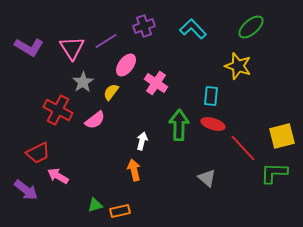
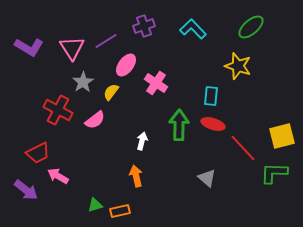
orange arrow: moved 2 px right, 6 px down
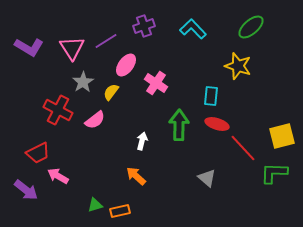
red ellipse: moved 4 px right
orange arrow: rotated 35 degrees counterclockwise
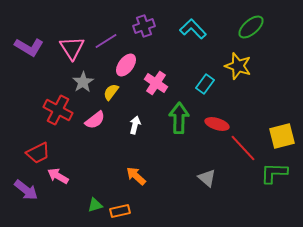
cyan rectangle: moved 6 px left, 12 px up; rotated 30 degrees clockwise
green arrow: moved 7 px up
white arrow: moved 7 px left, 16 px up
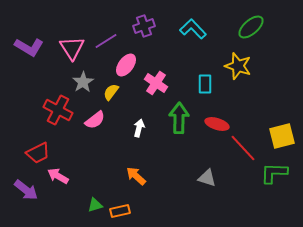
cyan rectangle: rotated 36 degrees counterclockwise
white arrow: moved 4 px right, 3 px down
gray triangle: rotated 24 degrees counterclockwise
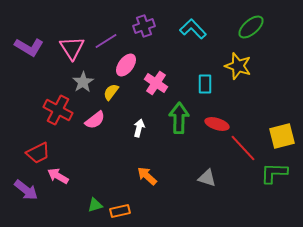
orange arrow: moved 11 px right
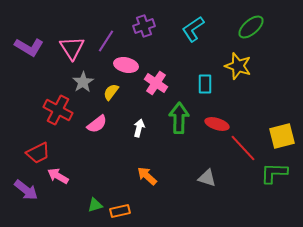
cyan L-shape: rotated 80 degrees counterclockwise
purple line: rotated 25 degrees counterclockwise
pink ellipse: rotated 65 degrees clockwise
pink semicircle: moved 2 px right, 4 px down
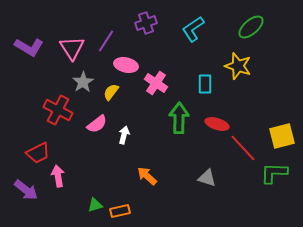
purple cross: moved 2 px right, 3 px up
white arrow: moved 15 px left, 7 px down
pink arrow: rotated 50 degrees clockwise
